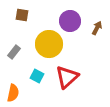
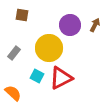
purple circle: moved 4 px down
brown arrow: moved 2 px left, 3 px up
yellow circle: moved 4 px down
gray rectangle: moved 1 px down
red triangle: moved 6 px left, 1 px down; rotated 15 degrees clockwise
orange semicircle: rotated 60 degrees counterclockwise
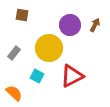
red triangle: moved 11 px right, 2 px up
orange semicircle: moved 1 px right
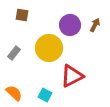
cyan square: moved 8 px right, 19 px down
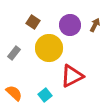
brown square: moved 11 px right, 7 px down; rotated 24 degrees clockwise
cyan square: rotated 24 degrees clockwise
